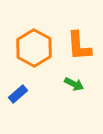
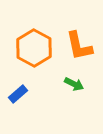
orange L-shape: rotated 8 degrees counterclockwise
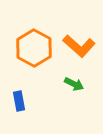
orange L-shape: rotated 36 degrees counterclockwise
blue rectangle: moved 1 px right, 7 px down; rotated 60 degrees counterclockwise
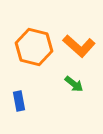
orange hexagon: moved 1 px up; rotated 15 degrees counterclockwise
green arrow: rotated 12 degrees clockwise
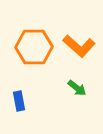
orange hexagon: rotated 15 degrees counterclockwise
green arrow: moved 3 px right, 4 px down
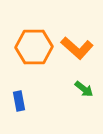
orange L-shape: moved 2 px left, 2 px down
green arrow: moved 7 px right, 1 px down
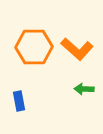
orange L-shape: moved 1 px down
green arrow: rotated 144 degrees clockwise
